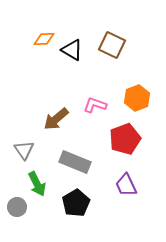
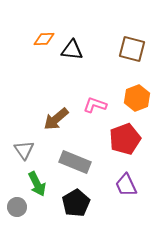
brown square: moved 20 px right, 4 px down; rotated 12 degrees counterclockwise
black triangle: rotated 25 degrees counterclockwise
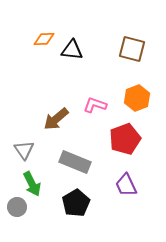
green arrow: moved 5 px left
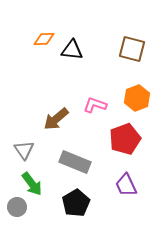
green arrow: rotated 10 degrees counterclockwise
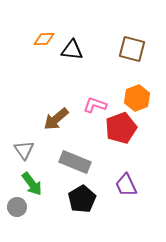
red pentagon: moved 4 px left, 11 px up
black pentagon: moved 6 px right, 4 px up
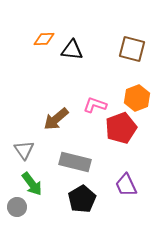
gray rectangle: rotated 8 degrees counterclockwise
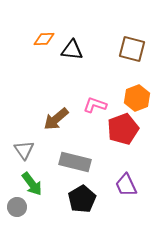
red pentagon: moved 2 px right, 1 px down
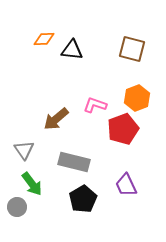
gray rectangle: moved 1 px left
black pentagon: moved 1 px right
